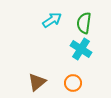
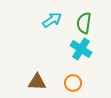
brown triangle: rotated 42 degrees clockwise
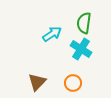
cyan arrow: moved 14 px down
brown triangle: rotated 48 degrees counterclockwise
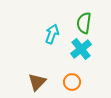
cyan arrow: rotated 36 degrees counterclockwise
cyan cross: rotated 20 degrees clockwise
orange circle: moved 1 px left, 1 px up
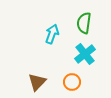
cyan cross: moved 4 px right, 5 px down
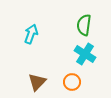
green semicircle: moved 2 px down
cyan arrow: moved 21 px left
cyan cross: rotated 20 degrees counterclockwise
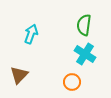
brown triangle: moved 18 px left, 7 px up
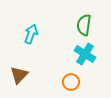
orange circle: moved 1 px left
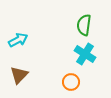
cyan arrow: moved 13 px left, 6 px down; rotated 42 degrees clockwise
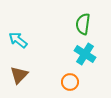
green semicircle: moved 1 px left, 1 px up
cyan arrow: rotated 114 degrees counterclockwise
orange circle: moved 1 px left
